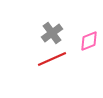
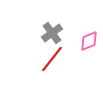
red line: rotated 28 degrees counterclockwise
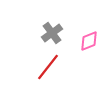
red line: moved 4 px left, 8 px down
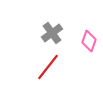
pink diamond: rotated 50 degrees counterclockwise
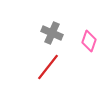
gray cross: rotated 30 degrees counterclockwise
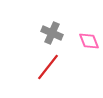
pink diamond: rotated 40 degrees counterclockwise
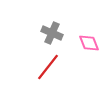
pink diamond: moved 2 px down
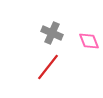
pink diamond: moved 2 px up
